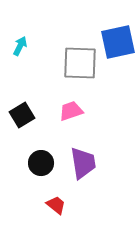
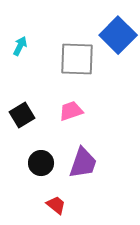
blue square: moved 7 px up; rotated 33 degrees counterclockwise
gray square: moved 3 px left, 4 px up
purple trapezoid: rotated 28 degrees clockwise
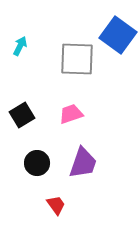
blue square: rotated 9 degrees counterclockwise
pink trapezoid: moved 3 px down
black circle: moved 4 px left
red trapezoid: rotated 15 degrees clockwise
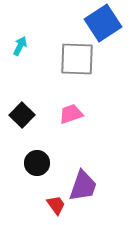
blue square: moved 15 px left, 12 px up; rotated 21 degrees clockwise
black square: rotated 15 degrees counterclockwise
purple trapezoid: moved 23 px down
